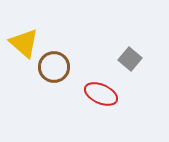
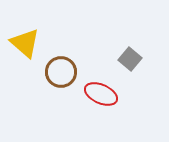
yellow triangle: moved 1 px right
brown circle: moved 7 px right, 5 px down
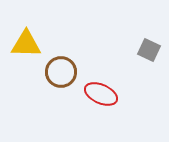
yellow triangle: moved 1 px right, 1 px down; rotated 40 degrees counterclockwise
gray square: moved 19 px right, 9 px up; rotated 15 degrees counterclockwise
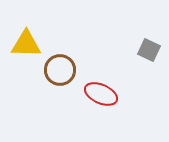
brown circle: moved 1 px left, 2 px up
